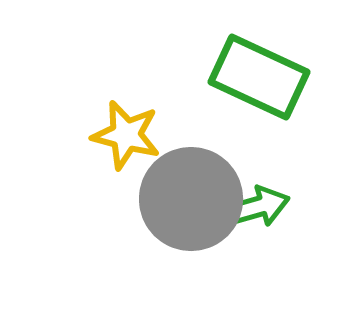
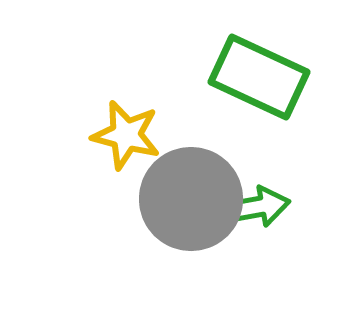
green arrow: rotated 6 degrees clockwise
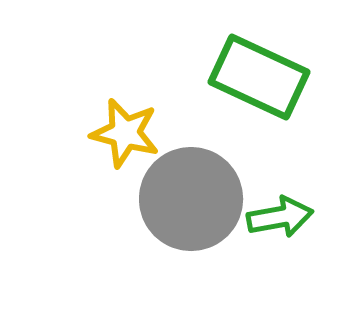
yellow star: moved 1 px left, 2 px up
green arrow: moved 23 px right, 10 px down
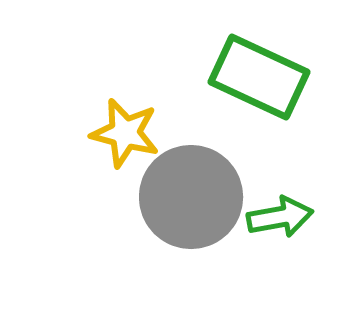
gray circle: moved 2 px up
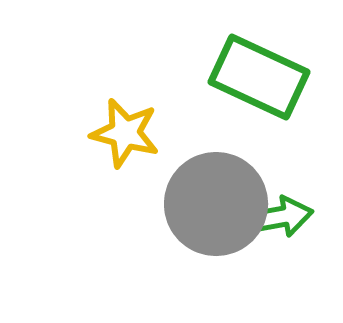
gray circle: moved 25 px right, 7 px down
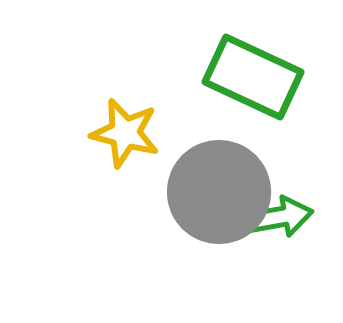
green rectangle: moved 6 px left
gray circle: moved 3 px right, 12 px up
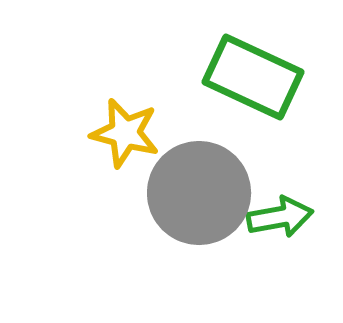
gray circle: moved 20 px left, 1 px down
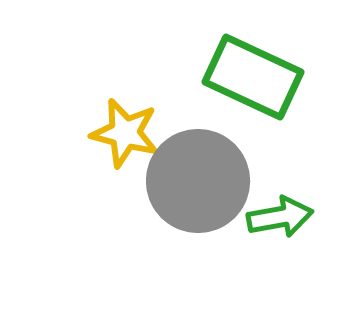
gray circle: moved 1 px left, 12 px up
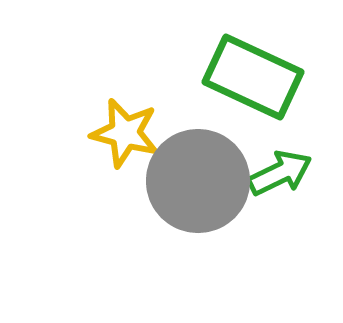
green arrow: moved 44 px up; rotated 16 degrees counterclockwise
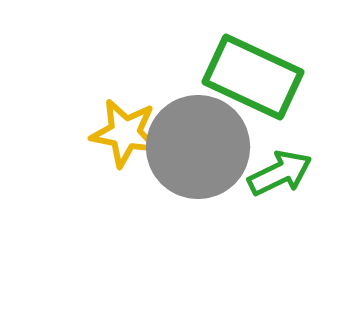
yellow star: rotated 4 degrees counterclockwise
gray circle: moved 34 px up
